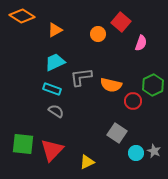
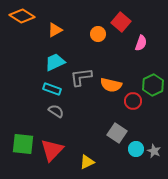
cyan circle: moved 4 px up
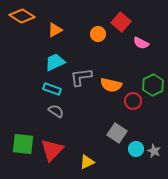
pink semicircle: rotated 98 degrees clockwise
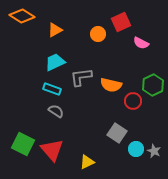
red square: rotated 24 degrees clockwise
green square: rotated 20 degrees clockwise
red triangle: rotated 25 degrees counterclockwise
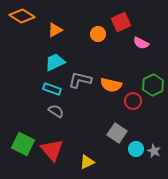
gray L-shape: moved 1 px left, 3 px down; rotated 20 degrees clockwise
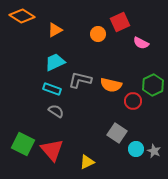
red square: moved 1 px left
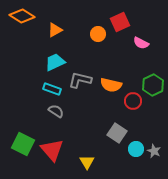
yellow triangle: rotated 35 degrees counterclockwise
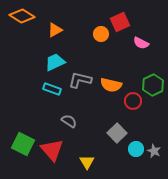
orange circle: moved 3 px right
gray semicircle: moved 13 px right, 10 px down
gray square: rotated 12 degrees clockwise
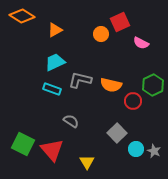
gray semicircle: moved 2 px right
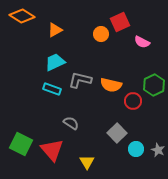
pink semicircle: moved 1 px right, 1 px up
green hexagon: moved 1 px right
gray semicircle: moved 2 px down
green square: moved 2 px left
gray star: moved 4 px right, 1 px up
